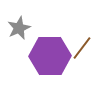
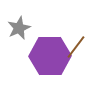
brown line: moved 6 px left, 1 px up
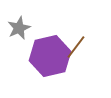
purple hexagon: rotated 12 degrees counterclockwise
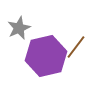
purple hexagon: moved 4 px left
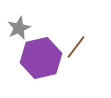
purple hexagon: moved 5 px left, 2 px down
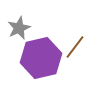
brown line: moved 1 px left
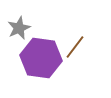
purple hexagon: rotated 21 degrees clockwise
